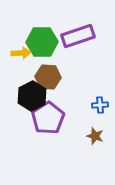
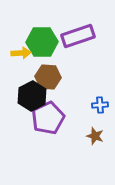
purple pentagon: rotated 8 degrees clockwise
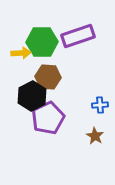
brown star: rotated 12 degrees clockwise
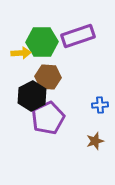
brown star: moved 5 px down; rotated 24 degrees clockwise
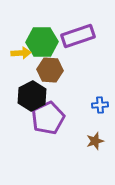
brown hexagon: moved 2 px right, 7 px up
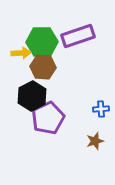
brown hexagon: moved 7 px left, 3 px up
blue cross: moved 1 px right, 4 px down
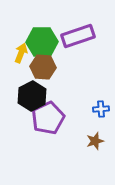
yellow arrow: rotated 66 degrees counterclockwise
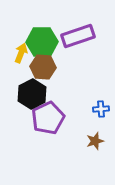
black hexagon: moved 2 px up
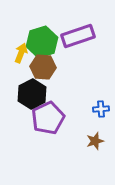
green hexagon: rotated 16 degrees counterclockwise
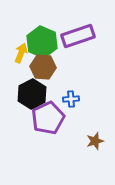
green hexagon: rotated 20 degrees counterclockwise
blue cross: moved 30 px left, 10 px up
